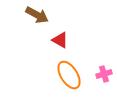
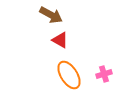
brown arrow: moved 14 px right
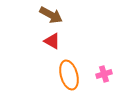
red triangle: moved 8 px left, 1 px down
orange ellipse: rotated 16 degrees clockwise
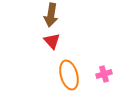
brown arrow: rotated 70 degrees clockwise
red triangle: rotated 18 degrees clockwise
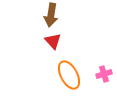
red triangle: moved 1 px right
orange ellipse: rotated 12 degrees counterclockwise
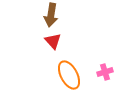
pink cross: moved 1 px right, 2 px up
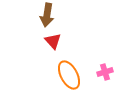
brown arrow: moved 4 px left
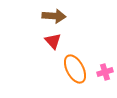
brown arrow: moved 7 px right, 1 px down; rotated 95 degrees counterclockwise
orange ellipse: moved 6 px right, 6 px up
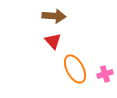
pink cross: moved 2 px down
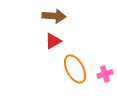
red triangle: rotated 42 degrees clockwise
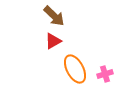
brown arrow: rotated 40 degrees clockwise
